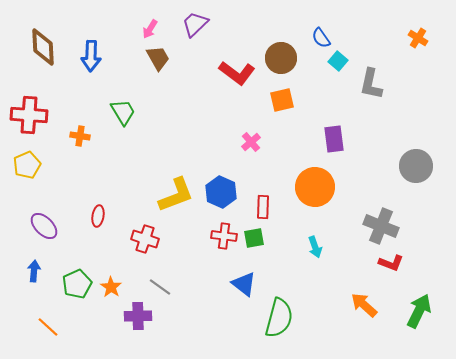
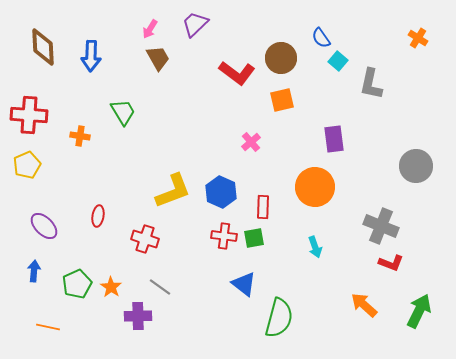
yellow L-shape at (176, 195): moved 3 px left, 4 px up
orange line at (48, 327): rotated 30 degrees counterclockwise
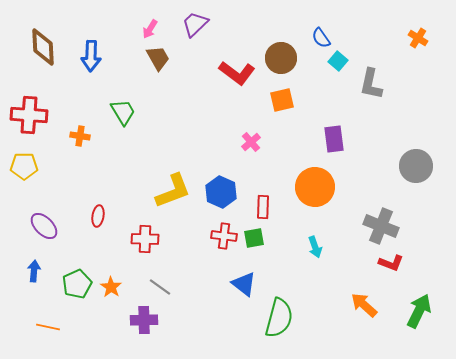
yellow pentagon at (27, 165): moved 3 px left, 1 px down; rotated 24 degrees clockwise
red cross at (145, 239): rotated 16 degrees counterclockwise
purple cross at (138, 316): moved 6 px right, 4 px down
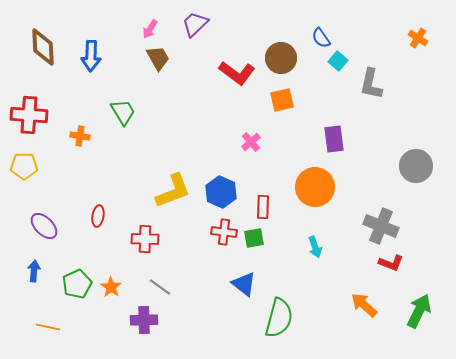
red cross at (224, 236): moved 4 px up
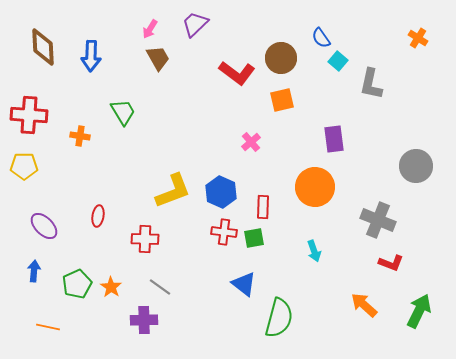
gray cross at (381, 226): moved 3 px left, 6 px up
cyan arrow at (315, 247): moved 1 px left, 4 px down
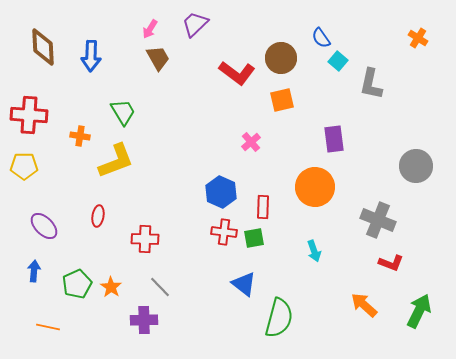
yellow L-shape at (173, 191): moved 57 px left, 30 px up
gray line at (160, 287): rotated 10 degrees clockwise
